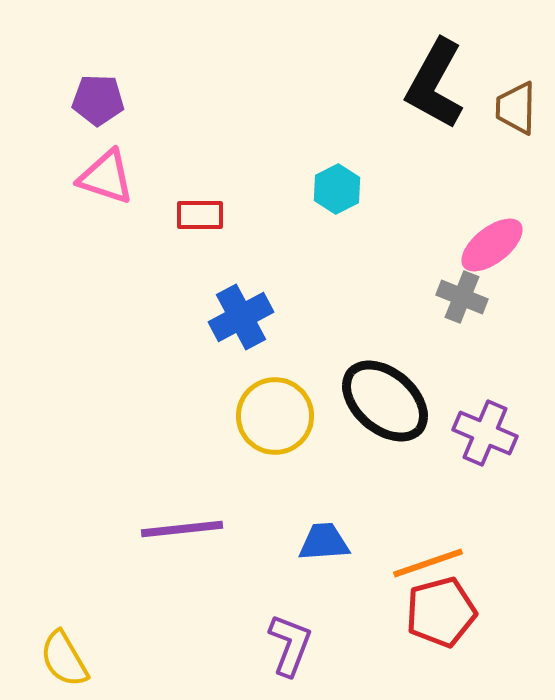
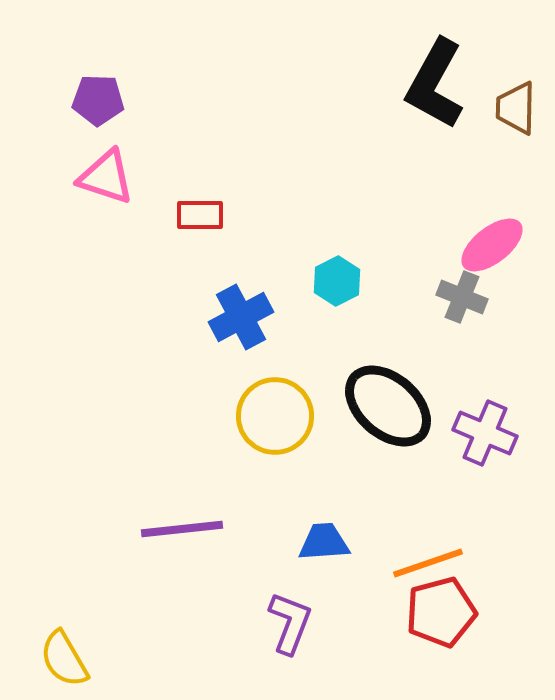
cyan hexagon: moved 92 px down
black ellipse: moved 3 px right, 5 px down
purple L-shape: moved 22 px up
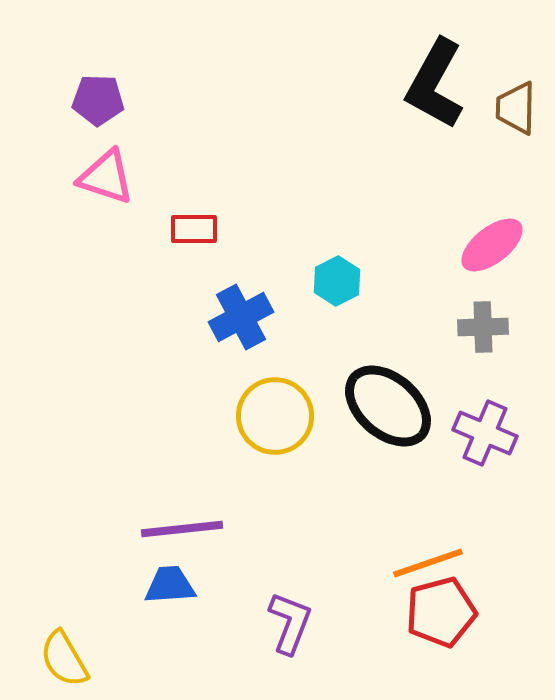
red rectangle: moved 6 px left, 14 px down
gray cross: moved 21 px right, 30 px down; rotated 24 degrees counterclockwise
blue trapezoid: moved 154 px left, 43 px down
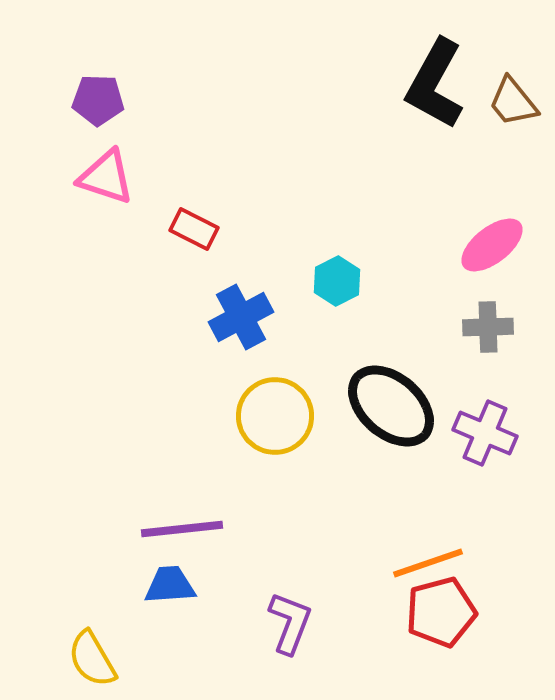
brown trapezoid: moved 3 px left, 6 px up; rotated 40 degrees counterclockwise
red rectangle: rotated 27 degrees clockwise
gray cross: moved 5 px right
black ellipse: moved 3 px right
yellow semicircle: moved 28 px right
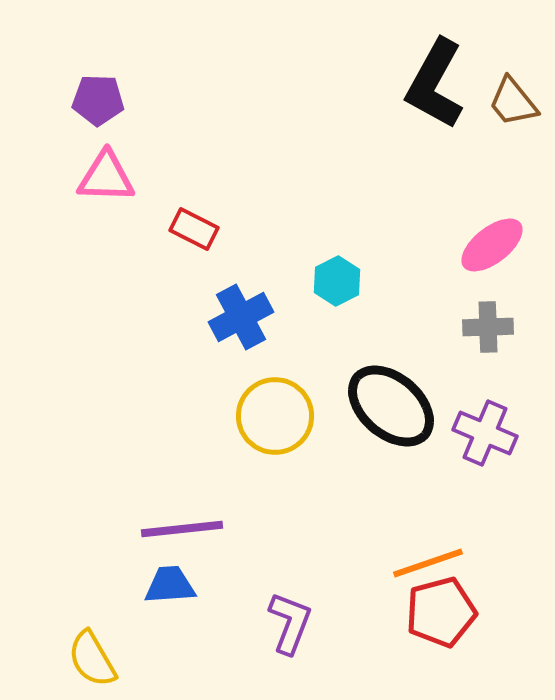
pink triangle: rotated 16 degrees counterclockwise
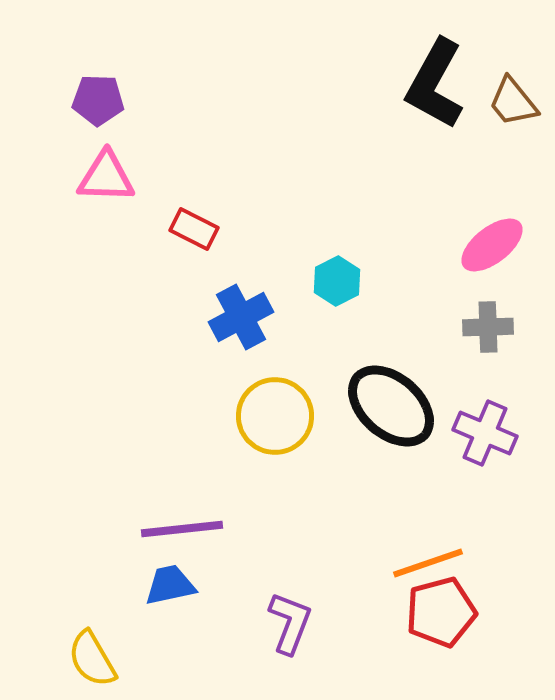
blue trapezoid: rotated 8 degrees counterclockwise
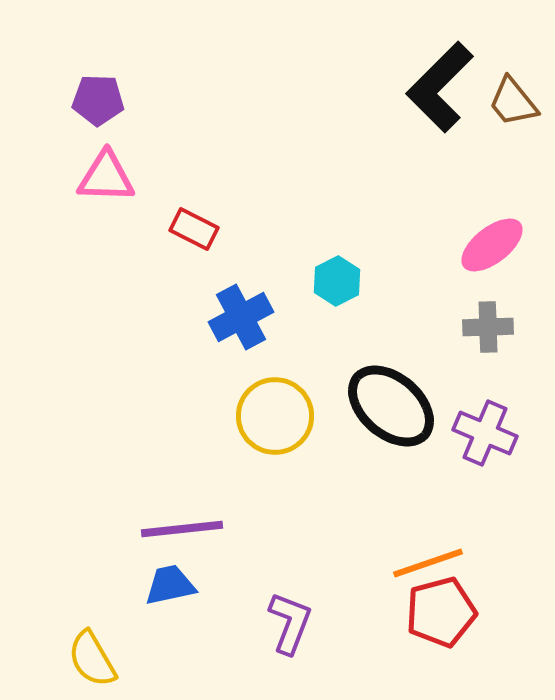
black L-shape: moved 5 px right, 3 px down; rotated 16 degrees clockwise
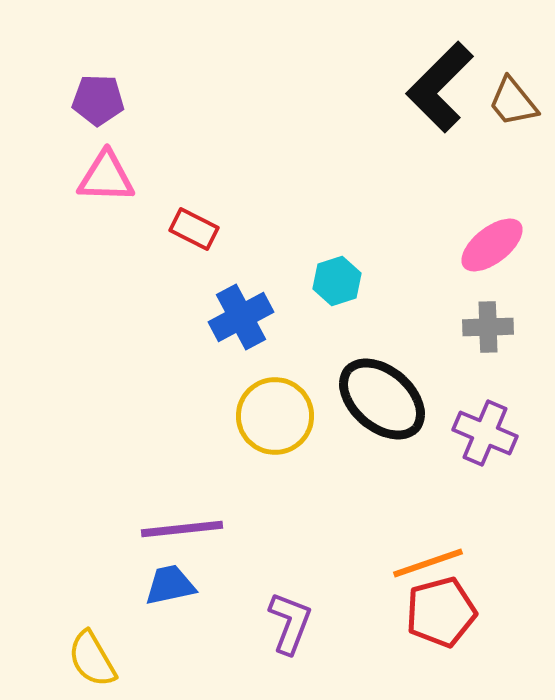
cyan hexagon: rotated 9 degrees clockwise
black ellipse: moved 9 px left, 7 px up
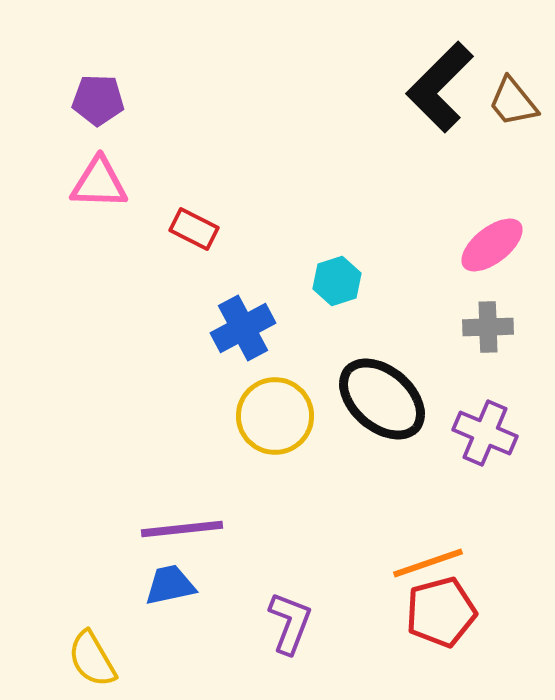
pink triangle: moved 7 px left, 6 px down
blue cross: moved 2 px right, 11 px down
